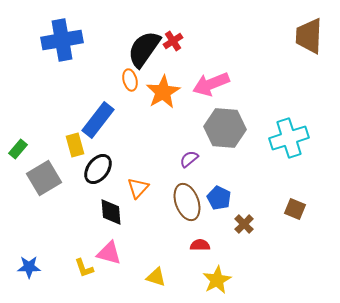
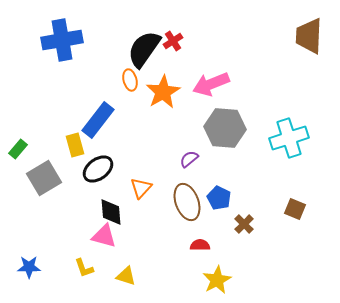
black ellipse: rotated 16 degrees clockwise
orange triangle: moved 3 px right
pink triangle: moved 5 px left, 17 px up
yellow triangle: moved 30 px left, 1 px up
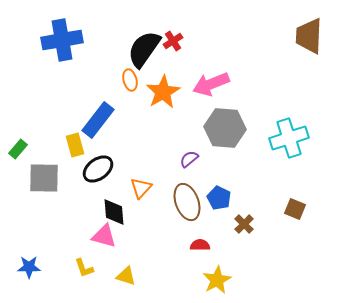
gray square: rotated 32 degrees clockwise
black diamond: moved 3 px right
